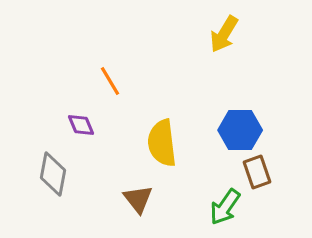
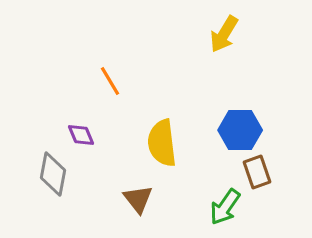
purple diamond: moved 10 px down
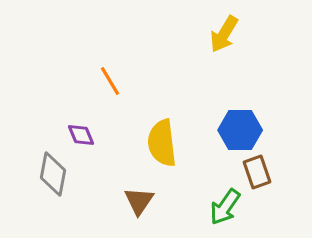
brown triangle: moved 1 px right, 2 px down; rotated 12 degrees clockwise
